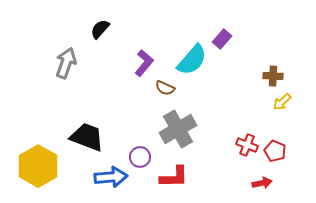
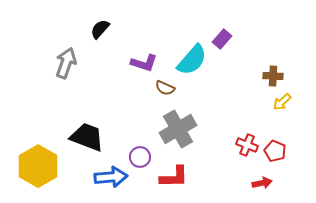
purple L-shape: rotated 68 degrees clockwise
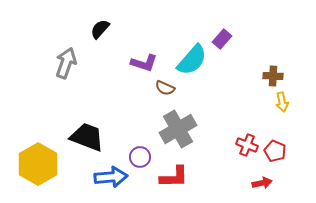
yellow arrow: rotated 60 degrees counterclockwise
yellow hexagon: moved 2 px up
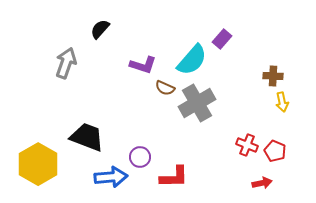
purple L-shape: moved 1 px left, 2 px down
gray cross: moved 19 px right, 26 px up
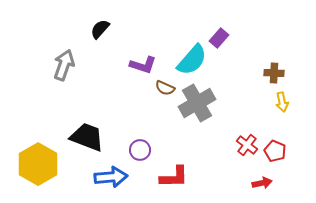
purple rectangle: moved 3 px left, 1 px up
gray arrow: moved 2 px left, 2 px down
brown cross: moved 1 px right, 3 px up
red cross: rotated 15 degrees clockwise
purple circle: moved 7 px up
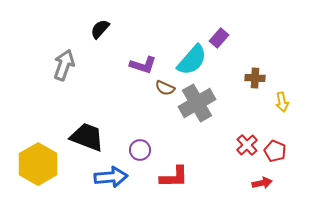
brown cross: moved 19 px left, 5 px down
red cross: rotated 10 degrees clockwise
